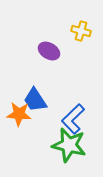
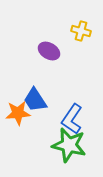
orange star: moved 1 px left, 1 px up; rotated 10 degrees counterclockwise
blue L-shape: moved 1 px left; rotated 12 degrees counterclockwise
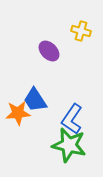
purple ellipse: rotated 15 degrees clockwise
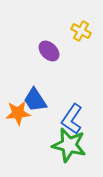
yellow cross: rotated 12 degrees clockwise
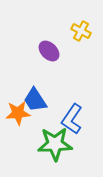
green star: moved 14 px left, 1 px up; rotated 16 degrees counterclockwise
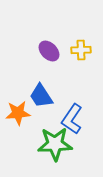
yellow cross: moved 19 px down; rotated 30 degrees counterclockwise
blue trapezoid: moved 6 px right, 4 px up
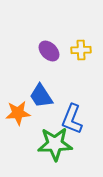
blue L-shape: rotated 12 degrees counterclockwise
